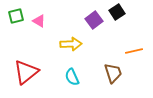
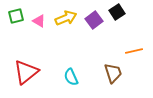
yellow arrow: moved 5 px left, 26 px up; rotated 20 degrees counterclockwise
cyan semicircle: moved 1 px left
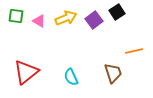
green square: rotated 21 degrees clockwise
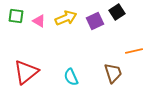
purple square: moved 1 px right, 1 px down; rotated 12 degrees clockwise
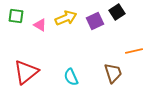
pink triangle: moved 1 px right, 4 px down
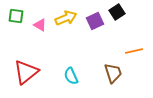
cyan semicircle: moved 1 px up
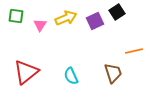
pink triangle: rotated 32 degrees clockwise
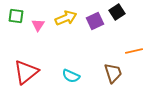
pink triangle: moved 2 px left
cyan semicircle: rotated 42 degrees counterclockwise
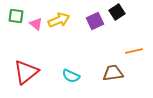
yellow arrow: moved 7 px left, 2 px down
pink triangle: moved 2 px left, 1 px up; rotated 24 degrees counterclockwise
brown trapezoid: rotated 80 degrees counterclockwise
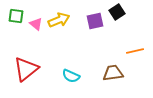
purple square: rotated 12 degrees clockwise
orange line: moved 1 px right
red triangle: moved 3 px up
